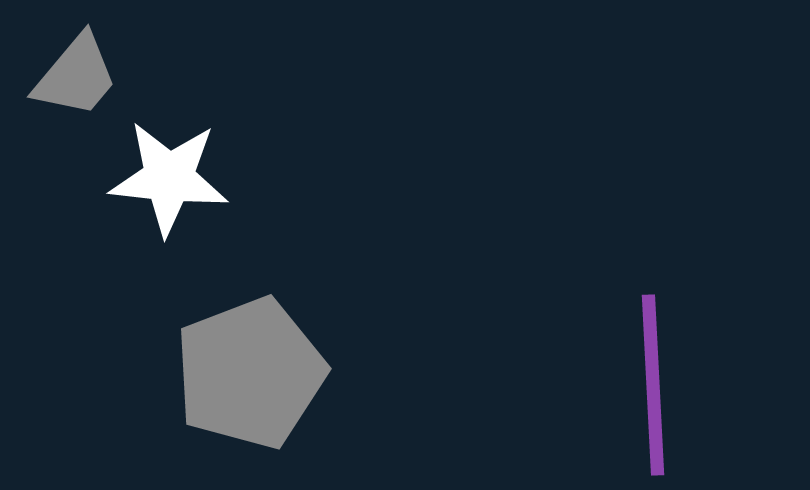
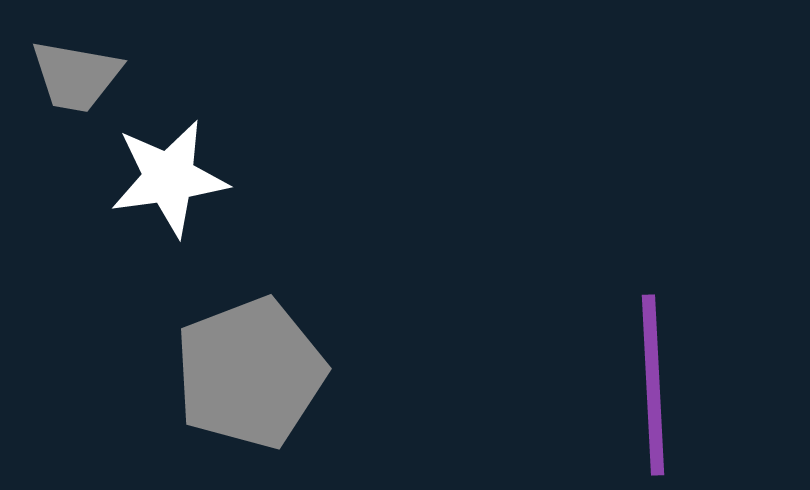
gray trapezoid: rotated 60 degrees clockwise
white star: rotated 14 degrees counterclockwise
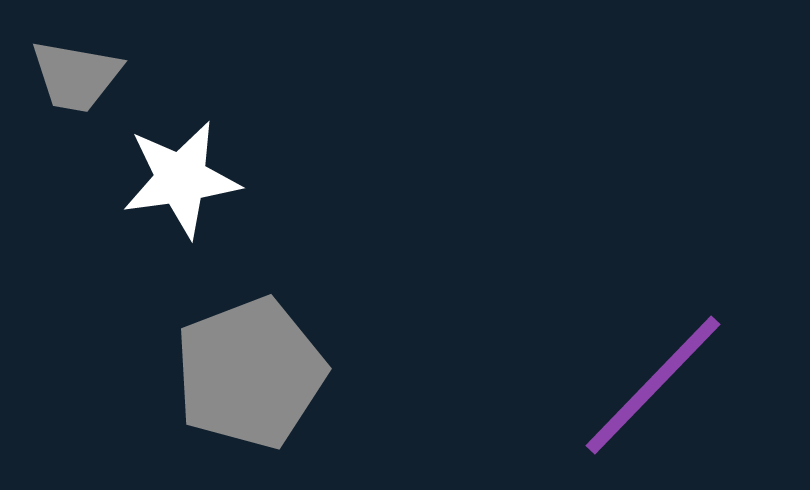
white star: moved 12 px right, 1 px down
purple line: rotated 47 degrees clockwise
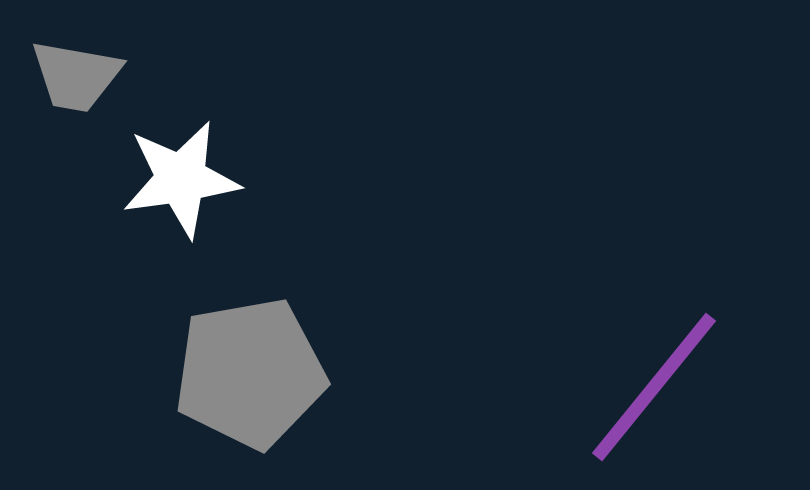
gray pentagon: rotated 11 degrees clockwise
purple line: moved 1 px right, 2 px down; rotated 5 degrees counterclockwise
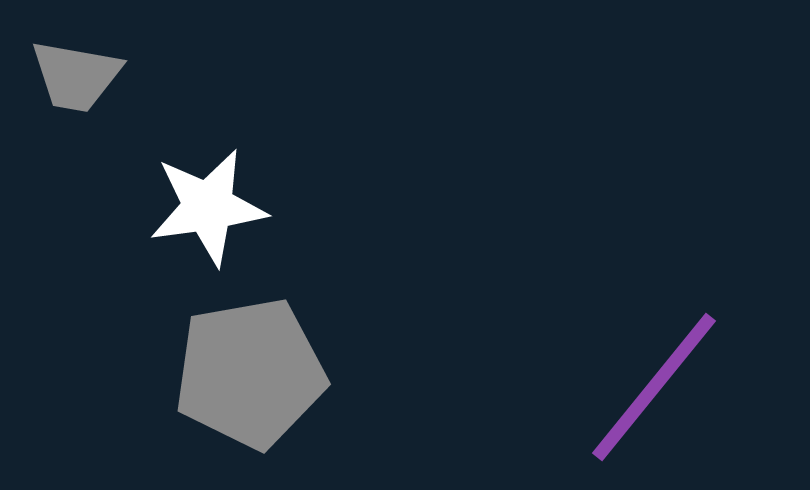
white star: moved 27 px right, 28 px down
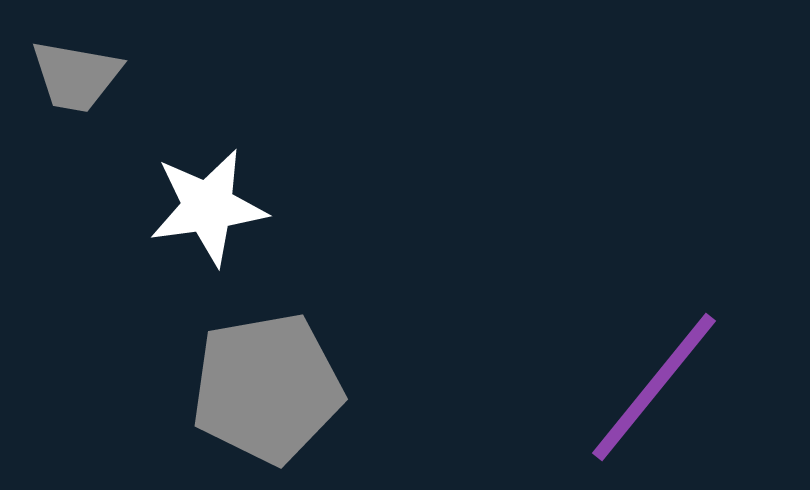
gray pentagon: moved 17 px right, 15 px down
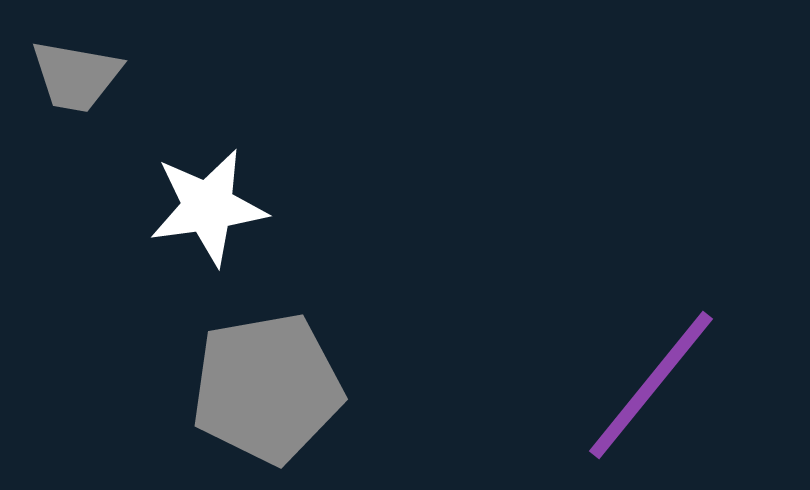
purple line: moved 3 px left, 2 px up
